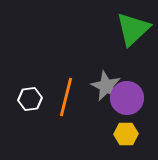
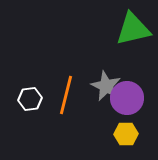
green triangle: rotated 30 degrees clockwise
orange line: moved 2 px up
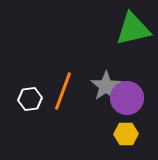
gray star: rotated 12 degrees clockwise
orange line: moved 3 px left, 4 px up; rotated 6 degrees clockwise
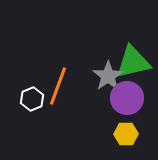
green triangle: moved 33 px down
gray star: moved 2 px right, 10 px up
orange line: moved 5 px left, 5 px up
white hexagon: moved 2 px right; rotated 15 degrees counterclockwise
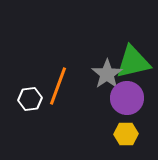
gray star: moved 1 px left, 2 px up
white hexagon: moved 2 px left; rotated 15 degrees clockwise
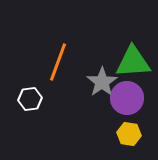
green triangle: rotated 9 degrees clockwise
gray star: moved 5 px left, 8 px down
orange line: moved 24 px up
yellow hexagon: moved 3 px right; rotated 10 degrees clockwise
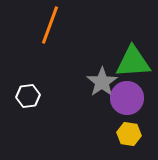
orange line: moved 8 px left, 37 px up
white hexagon: moved 2 px left, 3 px up
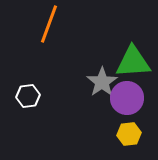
orange line: moved 1 px left, 1 px up
yellow hexagon: rotated 15 degrees counterclockwise
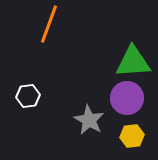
gray star: moved 13 px left, 38 px down; rotated 8 degrees counterclockwise
yellow hexagon: moved 3 px right, 2 px down
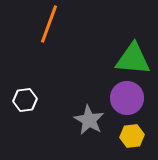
green triangle: moved 3 px up; rotated 9 degrees clockwise
white hexagon: moved 3 px left, 4 px down
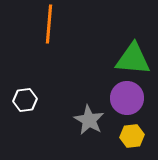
orange line: rotated 15 degrees counterclockwise
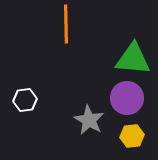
orange line: moved 17 px right; rotated 6 degrees counterclockwise
